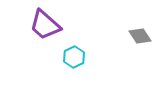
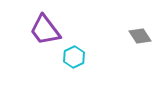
purple trapezoid: moved 5 px down; rotated 12 degrees clockwise
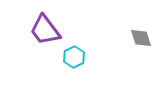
gray diamond: moved 1 px right, 2 px down; rotated 15 degrees clockwise
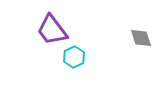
purple trapezoid: moved 7 px right
